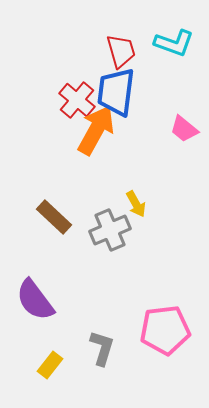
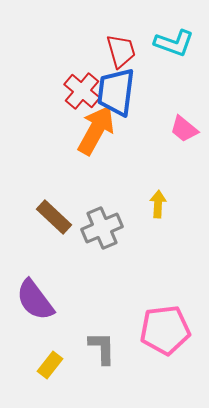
red cross: moved 5 px right, 9 px up
yellow arrow: moved 22 px right; rotated 148 degrees counterclockwise
gray cross: moved 8 px left, 2 px up
gray L-shape: rotated 18 degrees counterclockwise
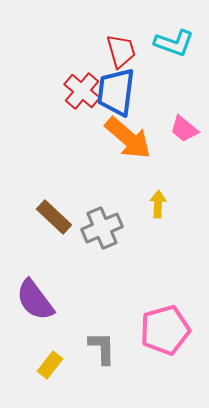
orange arrow: moved 32 px right, 8 px down; rotated 102 degrees clockwise
pink pentagon: rotated 9 degrees counterclockwise
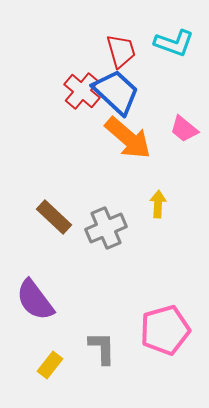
blue trapezoid: rotated 126 degrees clockwise
gray cross: moved 4 px right
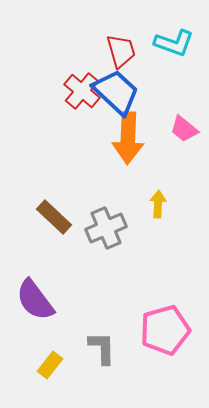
orange arrow: rotated 51 degrees clockwise
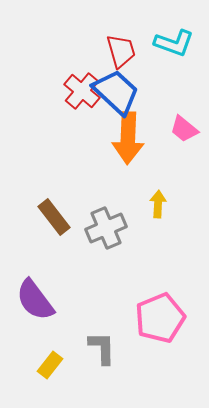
brown rectangle: rotated 9 degrees clockwise
pink pentagon: moved 5 px left, 12 px up; rotated 6 degrees counterclockwise
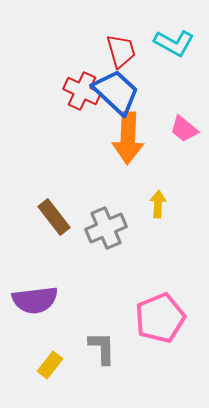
cyan L-shape: rotated 9 degrees clockwise
red cross: rotated 15 degrees counterclockwise
purple semicircle: rotated 60 degrees counterclockwise
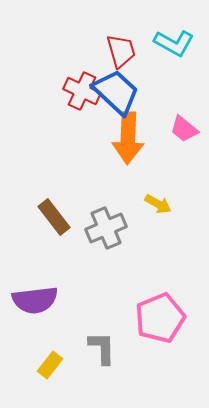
yellow arrow: rotated 116 degrees clockwise
